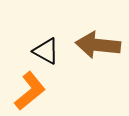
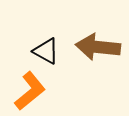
brown arrow: moved 2 px down
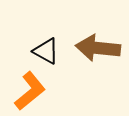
brown arrow: moved 1 px down
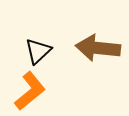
black triangle: moved 8 px left; rotated 48 degrees clockwise
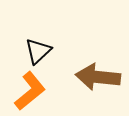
brown arrow: moved 29 px down
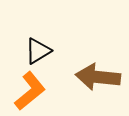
black triangle: rotated 12 degrees clockwise
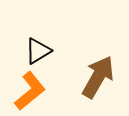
brown arrow: rotated 114 degrees clockwise
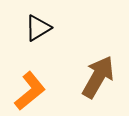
black triangle: moved 23 px up
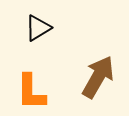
orange L-shape: moved 1 px right, 1 px down; rotated 129 degrees clockwise
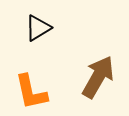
orange L-shape: rotated 12 degrees counterclockwise
